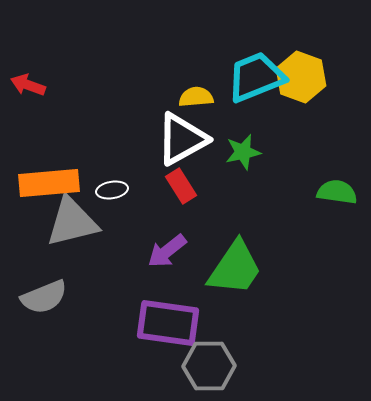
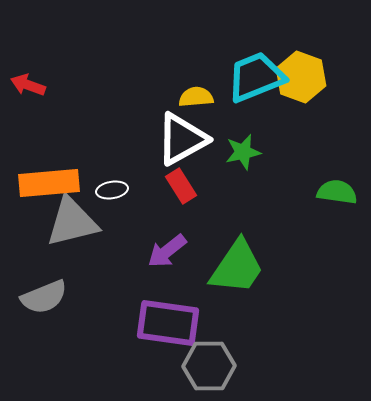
green trapezoid: moved 2 px right, 1 px up
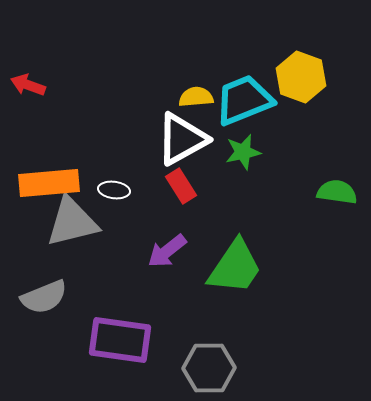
cyan trapezoid: moved 12 px left, 23 px down
white ellipse: moved 2 px right; rotated 16 degrees clockwise
green trapezoid: moved 2 px left
purple rectangle: moved 48 px left, 17 px down
gray hexagon: moved 2 px down
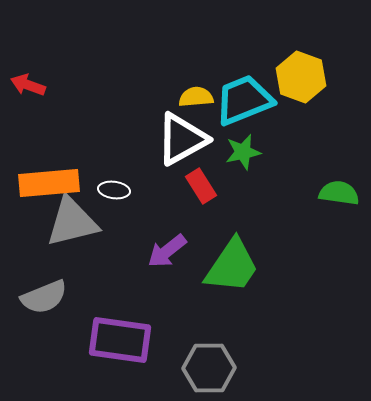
red rectangle: moved 20 px right
green semicircle: moved 2 px right, 1 px down
green trapezoid: moved 3 px left, 1 px up
